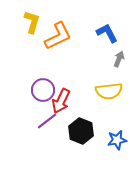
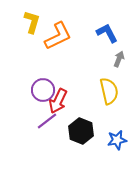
yellow semicircle: rotated 96 degrees counterclockwise
red arrow: moved 3 px left
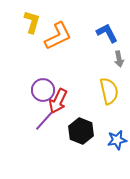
gray arrow: rotated 147 degrees clockwise
purple line: moved 3 px left; rotated 10 degrees counterclockwise
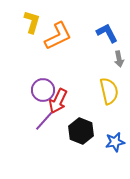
blue star: moved 2 px left, 2 px down
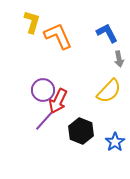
orange L-shape: rotated 88 degrees counterclockwise
yellow semicircle: rotated 56 degrees clockwise
blue star: rotated 24 degrees counterclockwise
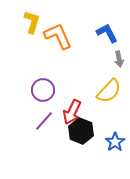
red arrow: moved 14 px right, 11 px down
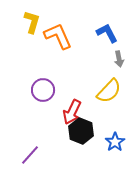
purple line: moved 14 px left, 34 px down
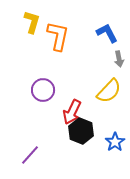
orange L-shape: rotated 36 degrees clockwise
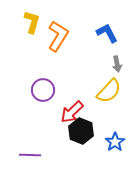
orange L-shape: rotated 20 degrees clockwise
gray arrow: moved 2 px left, 5 px down
red arrow: rotated 20 degrees clockwise
purple line: rotated 50 degrees clockwise
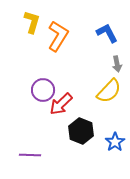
red arrow: moved 11 px left, 8 px up
